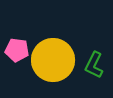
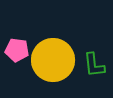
green L-shape: rotated 32 degrees counterclockwise
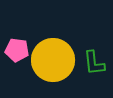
green L-shape: moved 2 px up
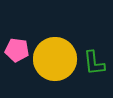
yellow circle: moved 2 px right, 1 px up
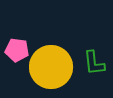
yellow circle: moved 4 px left, 8 px down
